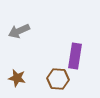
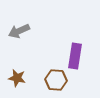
brown hexagon: moved 2 px left, 1 px down
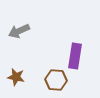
brown star: moved 1 px left, 1 px up
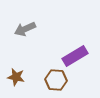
gray arrow: moved 6 px right, 2 px up
purple rectangle: rotated 50 degrees clockwise
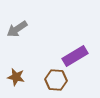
gray arrow: moved 8 px left; rotated 10 degrees counterclockwise
